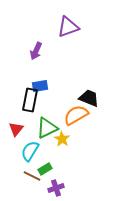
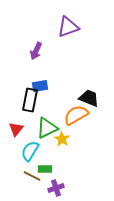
green rectangle: rotated 32 degrees clockwise
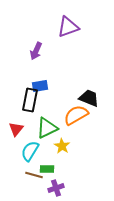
yellow star: moved 7 px down
green rectangle: moved 2 px right
brown line: moved 2 px right, 1 px up; rotated 12 degrees counterclockwise
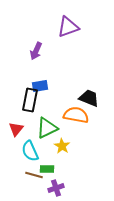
orange semicircle: rotated 40 degrees clockwise
cyan semicircle: rotated 55 degrees counterclockwise
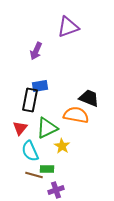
red triangle: moved 4 px right, 1 px up
purple cross: moved 2 px down
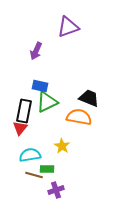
blue rectangle: rotated 21 degrees clockwise
black rectangle: moved 6 px left, 11 px down
orange semicircle: moved 3 px right, 2 px down
green triangle: moved 26 px up
cyan semicircle: moved 4 px down; rotated 105 degrees clockwise
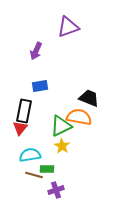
blue rectangle: rotated 21 degrees counterclockwise
green triangle: moved 14 px right, 24 px down
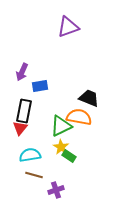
purple arrow: moved 14 px left, 21 px down
yellow star: moved 1 px left, 1 px down
green rectangle: moved 22 px right, 13 px up; rotated 32 degrees clockwise
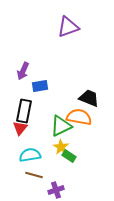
purple arrow: moved 1 px right, 1 px up
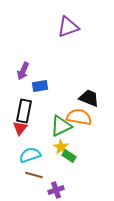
cyan semicircle: rotated 10 degrees counterclockwise
